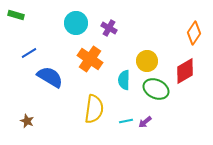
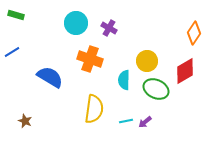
blue line: moved 17 px left, 1 px up
orange cross: rotated 15 degrees counterclockwise
brown star: moved 2 px left
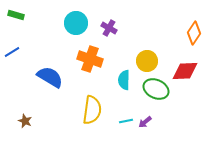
red diamond: rotated 28 degrees clockwise
yellow semicircle: moved 2 px left, 1 px down
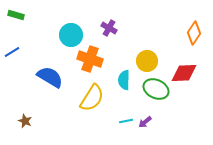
cyan circle: moved 5 px left, 12 px down
red diamond: moved 1 px left, 2 px down
yellow semicircle: moved 12 px up; rotated 24 degrees clockwise
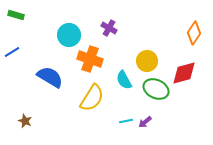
cyan circle: moved 2 px left
red diamond: rotated 12 degrees counterclockwise
cyan semicircle: rotated 30 degrees counterclockwise
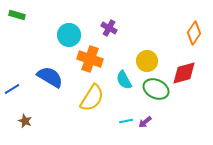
green rectangle: moved 1 px right
blue line: moved 37 px down
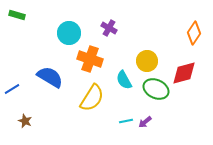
cyan circle: moved 2 px up
